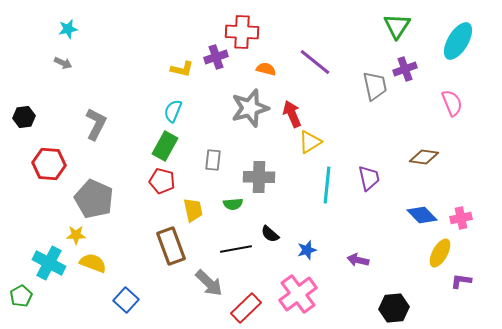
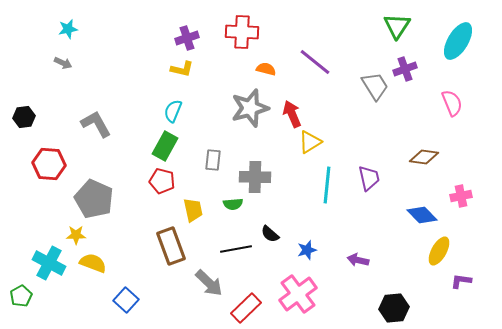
purple cross at (216, 57): moved 29 px left, 19 px up
gray trapezoid at (375, 86): rotated 20 degrees counterclockwise
gray L-shape at (96, 124): rotated 56 degrees counterclockwise
gray cross at (259, 177): moved 4 px left
pink cross at (461, 218): moved 22 px up
yellow ellipse at (440, 253): moved 1 px left, 2 px up
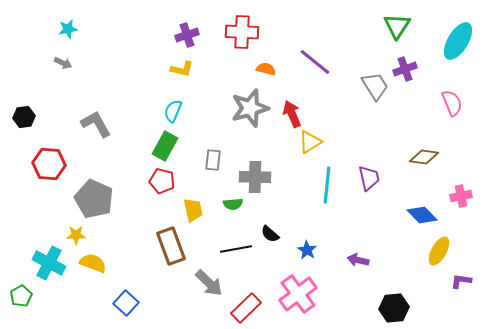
purple cross at (187, 38): moved 3 px up
blue star at (307, 250): rotated 24 degrees counterclockwise
blue square at (126, 300): moved 3 px down
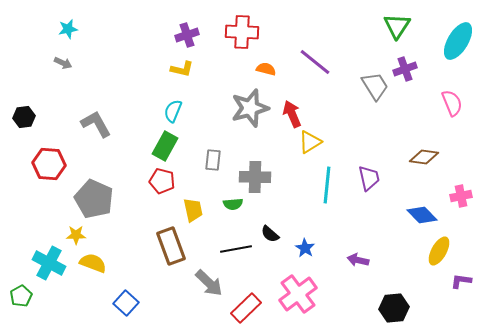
blue star at (307, 250): moved 2 px left, 2 px up
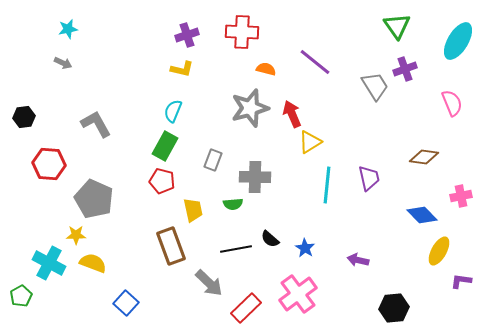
green triangle at (397, 26): rotated 8 degrees counterclockwise
gray rectangle at (213, 160): rotated 15 degrees clockwise
black semicircle at (270, 234): moved 5 px down
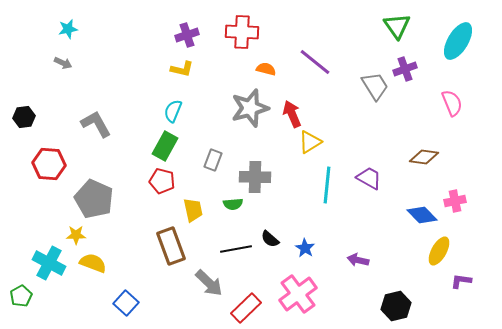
purple trapezoid at (369, 178): rotated 48 degrees counterclockwise
pink cross at (461, 196): moved 6 px left, 5 px down
black hexagon at (394, 308): moved 2 px right, 2 px up; rotated 8 degrees counterclockwise
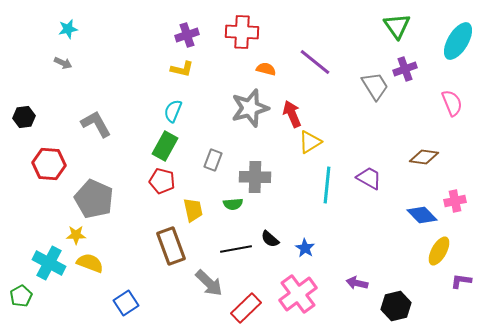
purple arrow at (358, 260): moved 1 px left, 23 px down
yellow semicircle at (93, 263): moved 3 px left
blue square at (126, 303): rotated 15 degrees clockwise
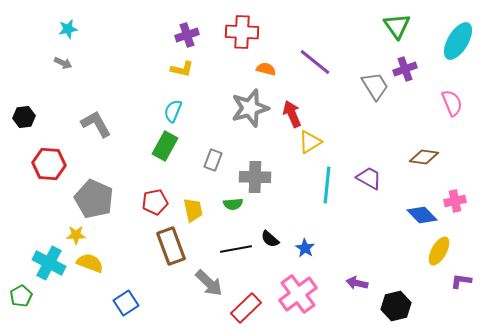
red pentagon at (162, 181): moved 7 px left, 21 px down; rotated 25 degrees counterclockwise
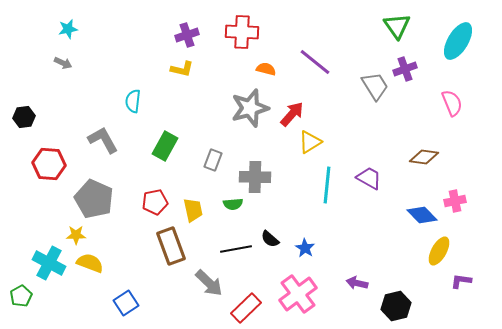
cyan semicircle at (173, 111): moved 40 px left, 10 px up; rotated 15 degrees counterclockwise
red arrow at (292, 114): rotated 64 degrees clockwise
gray L-shape at (96, 124): moved 7 px right, 16 px down
